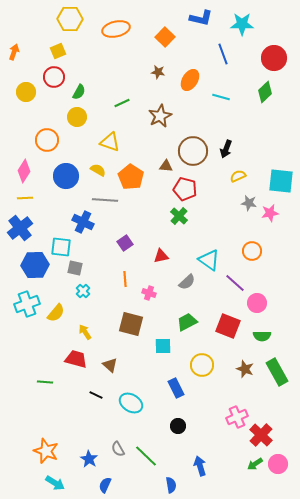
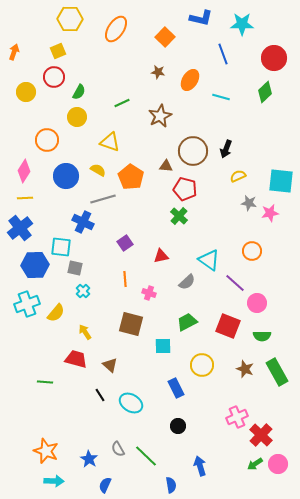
orange ellipse at (116, 29): rotated 44 degrees counterclockwise
gray line at (105, 200): moved 2 px left, 1 px up; rotated 20 degrees counterclockwise
black line at (96, 395): moved 4 px right; rotated 32 degrees clockwise
cyan arrow at (55, 483): moved 1 px left, 2 px up; rotated 30 degrees counterclockwise
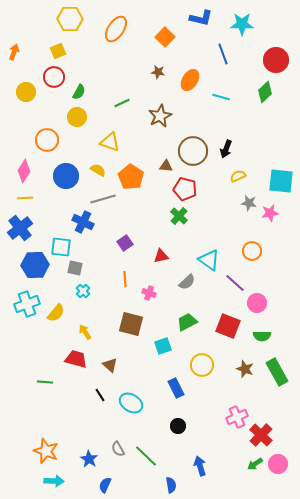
red circle at (274, 58): moved 2 px right, 2 px down
cyan square at (163, 346): rotated 18 degrees counterclockwise
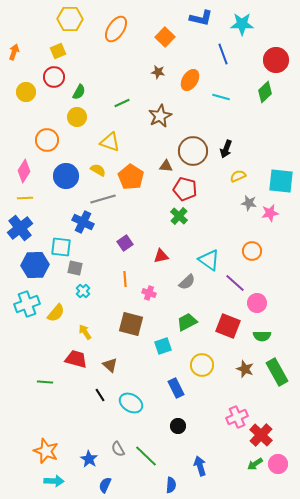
blue semicircle at (171, 485): rotated 14 degrees clockwise
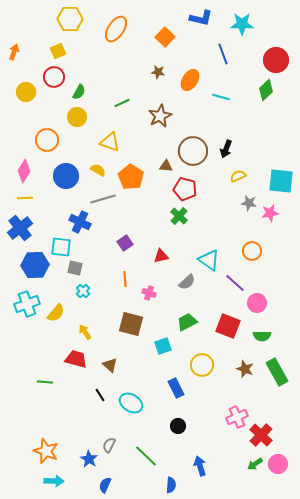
green diamond at (265, 92): moved 1 px right, 2 px up
blue cross at (83, 222): moved 3 px left
gray semicircle at (118, 449): moved 9 px left, 4 px up; rotated 56 degrees clockwise
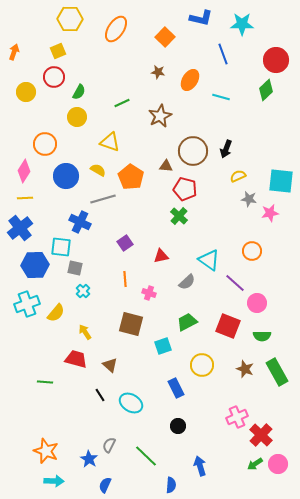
orange circle at (47, 140): moved 2 px left, 4 px down
gray star at (249, 203): moved 4 px up
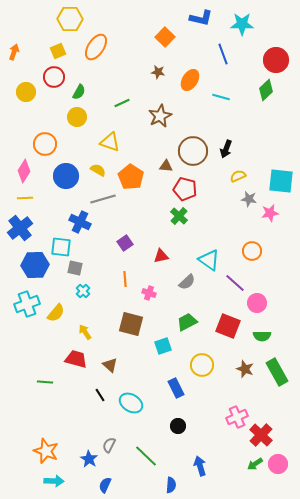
orange ellipse at (116, 29): moved 20 px left, 18 px down
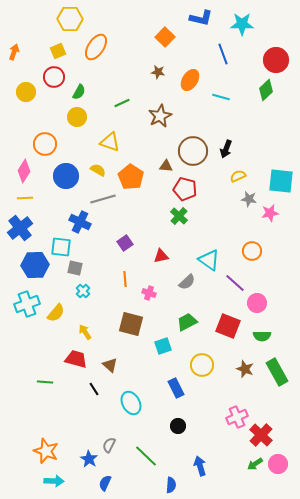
black line at (100, 395): moved 6 px left, 6 px up
cyan ellipse at (131, 403): rotated 30 degrees clockwise
blue semicircle at (105, 485): moved 2 px up
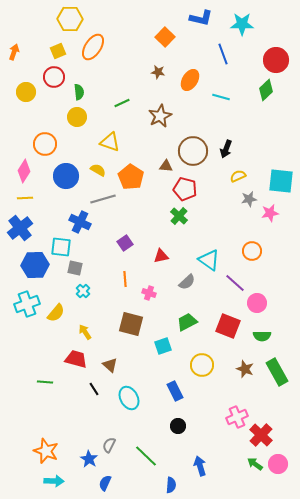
orange ellipse at (96, 47): moved 3 px left
green semicircle at (79, 92): rotated 35 degrees counterclockwise
gray star at (249, 199): rotated 21 degrees counterclockwise
blue rectangle at (176, 388): moved 1 px left, 3 px down
cyan ellipse at (131, 403): moved 2 px left, 5 px up
green arrow at (255, 464): rotated 70 degrees clockwise
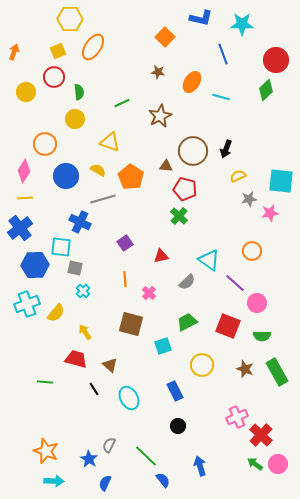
orange ellipse at (190, 80): moved 2 px right, 2 px down
yellow circle at (77, 117): moved 2 px left, 2 px down
pink cross at (149, 293): rotated 24 degrees clockwise
blue semicircle at (171, 485): moved 8 px left, 5 px up; rotated 42 degrees counterclockwise
